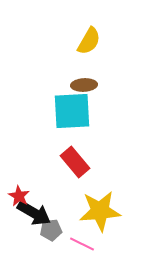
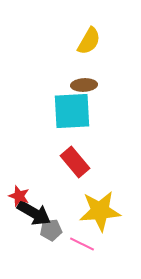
red star: rotated 10 degrees counterclockwise
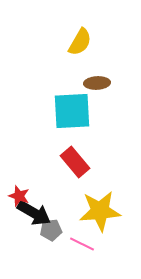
yellow semicircle: moved 9 px left, 1 px down
brown ellipse: moved 13 px right, 2 px up
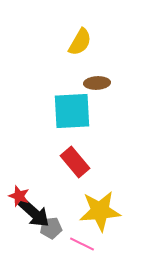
black arrow: rotated 12 degrees clockwise
gray pentagon: moved 2 px up
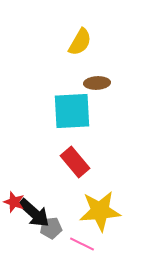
red star: moved 5 px left, 6 px down
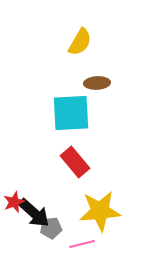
cyan square: moved 1 px left, 2 px down
red star: rotated 30 degrees clockwise
pink line: rotated 40 degrees counterclockwise
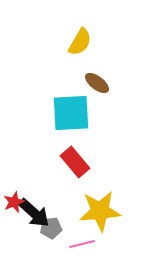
brown ellipse: rotated 40 degrees clockwise
